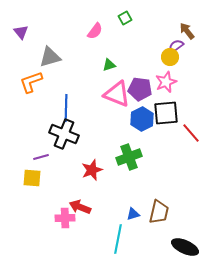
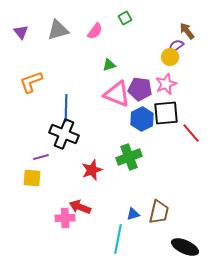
gray triangle: moved 8 px right, 27 px up
pink star: moved 2 px down
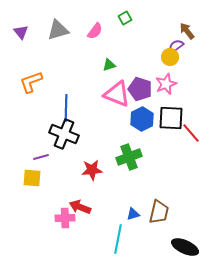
purple pentagon: rotated 10 degrees clockwise
black square: moved 5 px right, 5 px down; rotated 8 degrees clockwise
red star: rotated 15 degrees clockwise
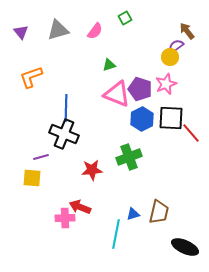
orange L-shape: moved 5 px up
cyan line: moved 2 px left, 5 px up
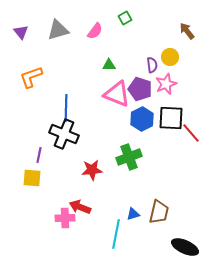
purple semicircle: moved 24 px left, 19 px down; rotated 119 degrees clockwise
green triangle: rotated 16 degrees clockwise
purple line: moved 2 px left, 2 px up; rotated 63 degrees counterclockwise
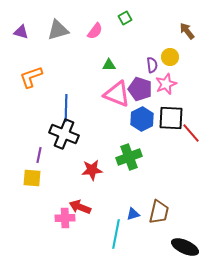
purple triangle: rotated 35 degrees counterclockwise
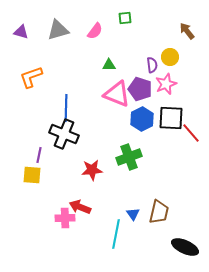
green square: rotated 24 degrees clockwise
yellow square: moved 3 px up
blue triangle: rotated 48 degrees counterclockwise
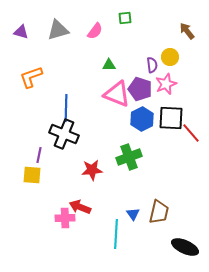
cyan line: rotated 8 degrees counterclockwise
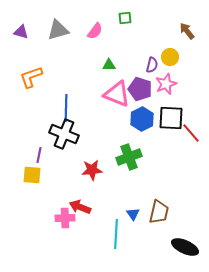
purple semicircle: rotated 21 degrees clockwise
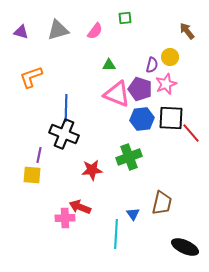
blue hexagon: rotated 20 degrees clockwise
brown trapezoid: moved 3 px right, 9 px up
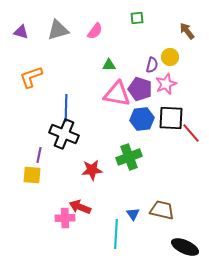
green square: moved 12 px right
pink triangle: rotated 12 degrees counterclockwise
brown trapezoid: moved 7 px down; rotated 90 degrees counterclockwise
